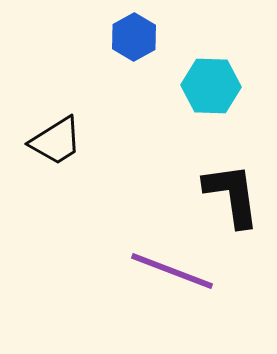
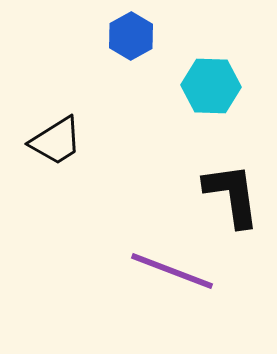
blue hexagon: moved 3 px left, 1 px up
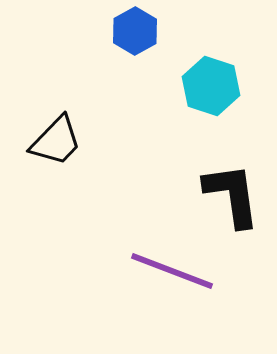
blue hexagon: moved 4 px right, 5 px up
cyan hexagon: rotated 16 degrees clockwise
black trapezoid: rotated 14 degrees counterclockwise
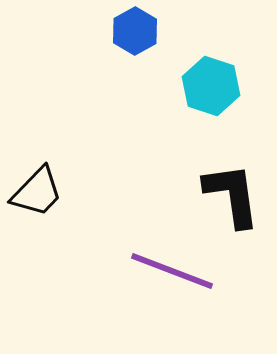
black trapezoid: moved 19 px left, 51 px down
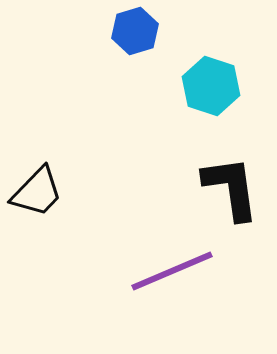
blue hexagon: rotated 12 degrees clockwise
black L-shape: moved 1 px left, 7 px up
purple line: rotated 44 degrees counterclockwise
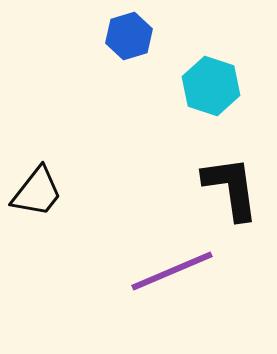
blue hexagon: moved 6 px left, 5 px down
black trapezoid: rotated 6 degrees counterclockwise
